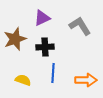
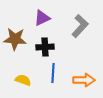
gray L-shape: rotated 75 degrees clockwise
brown star: rotated 25 degrees clockwise
orange arrow: moved 2 px left
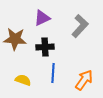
orange arrow: rotated 55 degrees counterclockwise
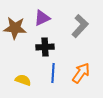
brown star: moved 11 px up
orange arrow: moved 3 px left, 7 px up
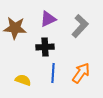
purple triangle: moved 6 px right, 1 px down
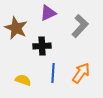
purple triangle: moved 6 px up
brown star: moved 1 px right; rotated 20 degrees clockwise
black cross: moved 3 px left, 1 px up
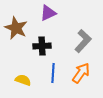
gray L-shape: moved 3 px right, 15 px down
